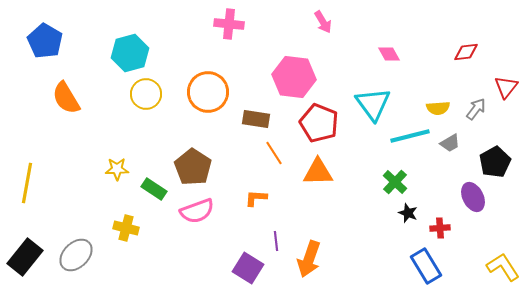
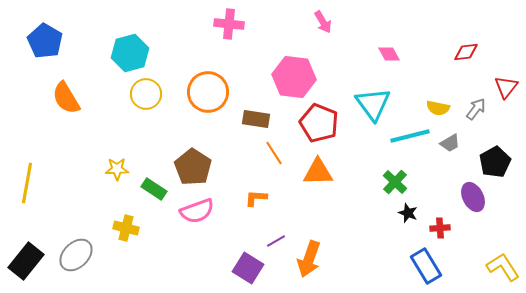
yellow semicircle: rotated 15 degrees clockwise
purple line: rotated 66 degrees clockwise
black rectangle: moved 1 px right, 4 px down
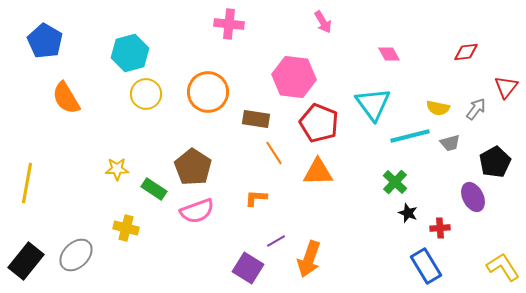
gray trapezoid: rotated 15 degrees clockwise
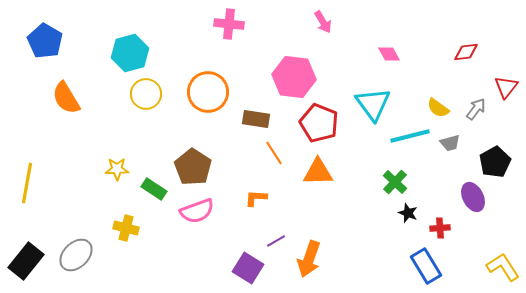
yellow semicircle: rotated 25 degrees clockwise
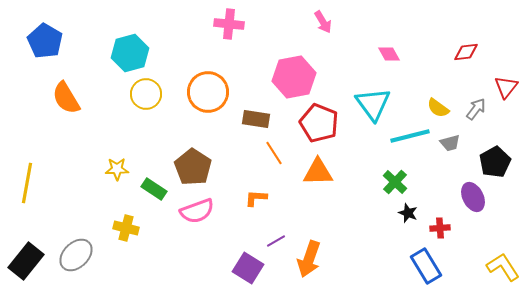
pink hexagon: rotated 18 degrees counterclockwise
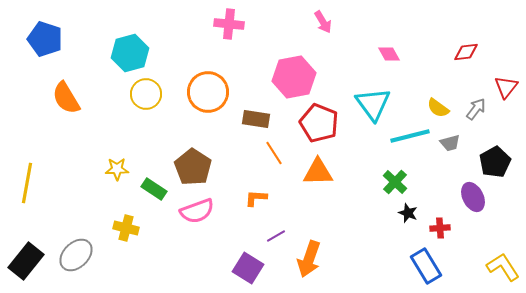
blue pentagon: moved 2 px up; rotated 12 degrees counterclockwise
purple line: moved 5 px up
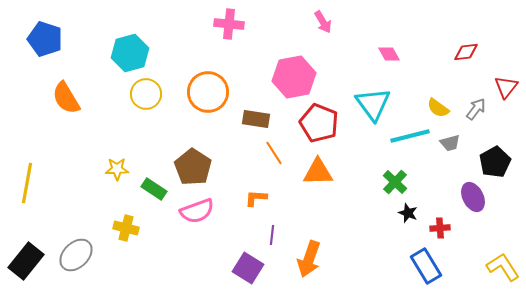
purple line: moved 4 px left, 1 px up; rotated 54 degrees counterclockwise
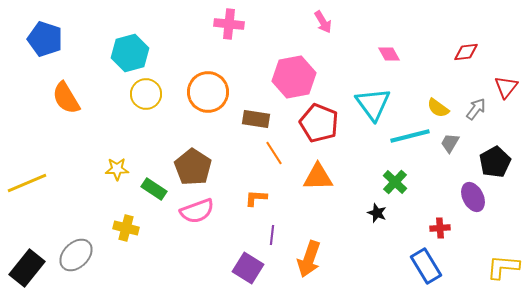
gray trapezoid: rotated 135 degrees clockwise
orange triangle: moved 5 px down
yellow line: rotated 57 degrees clockwise
black star: moved 31 px left
black rectangle: moved 1 px right, 7 px down
yellow L-shape: rotated 52 degrees counterclockwise
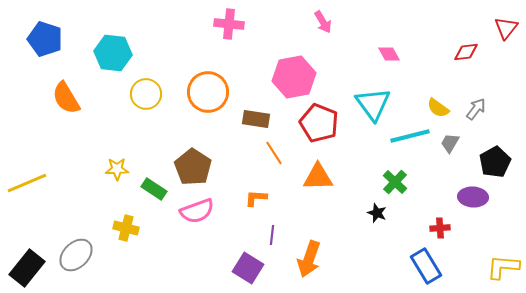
cyan hexagon: moved 17 px left; rotated 21 degrees clockwise
red triangle: moved 59 px up
purple ellipse: rotated 60 degrees counterclockwise
